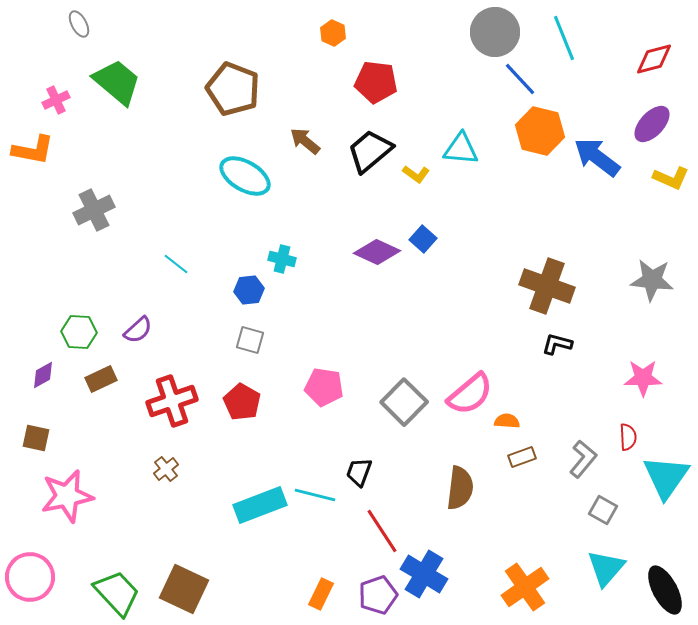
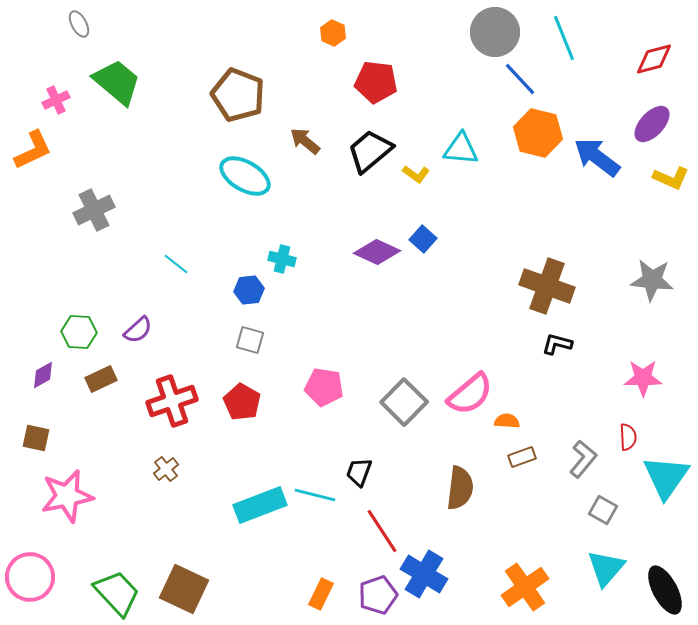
brown pentagon at (233, 89): moved 5 px right, 6 px down
orange hexagon at (540, 131): moved 2 px left, 2 px down
orange L-shape at (33, 150): rotated 36 degrees counterclockwise
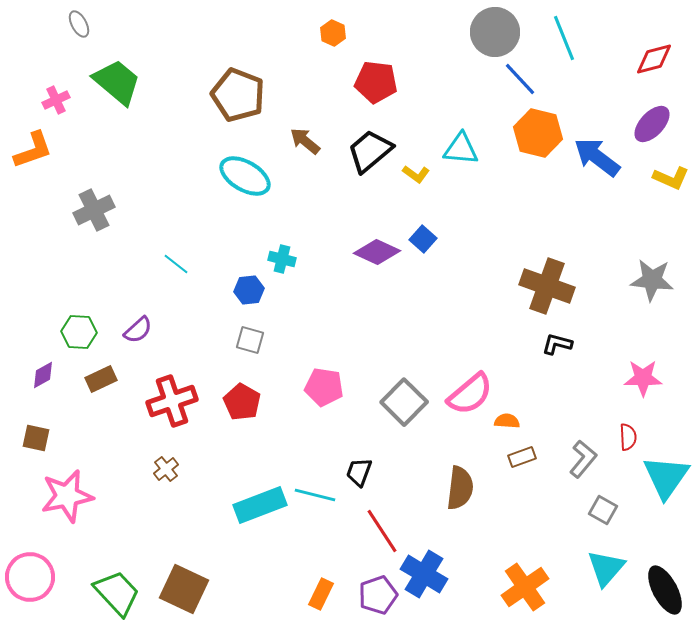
orange L-shape at (33, 150): rotated 6 degrees clockwise
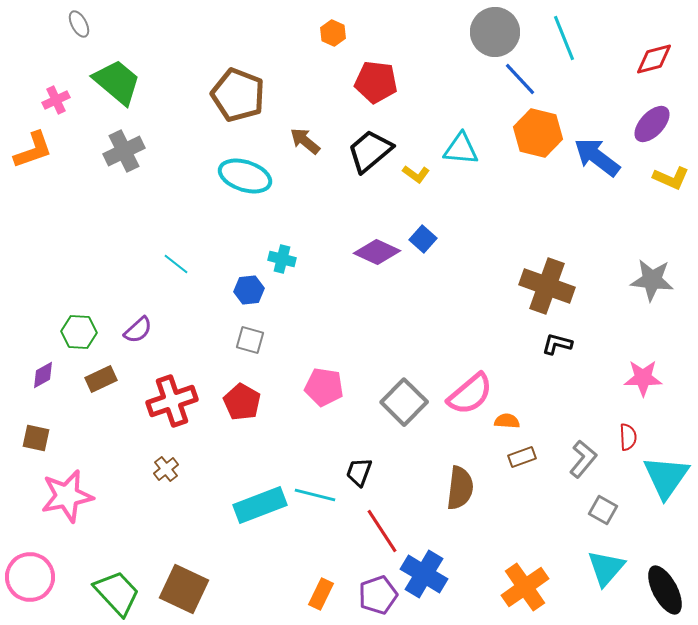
cyan ellipse at (245, 176): rotated 12 degrees counterclockwise
gray cross at (94, 210): moved 30 px right, 59 px up
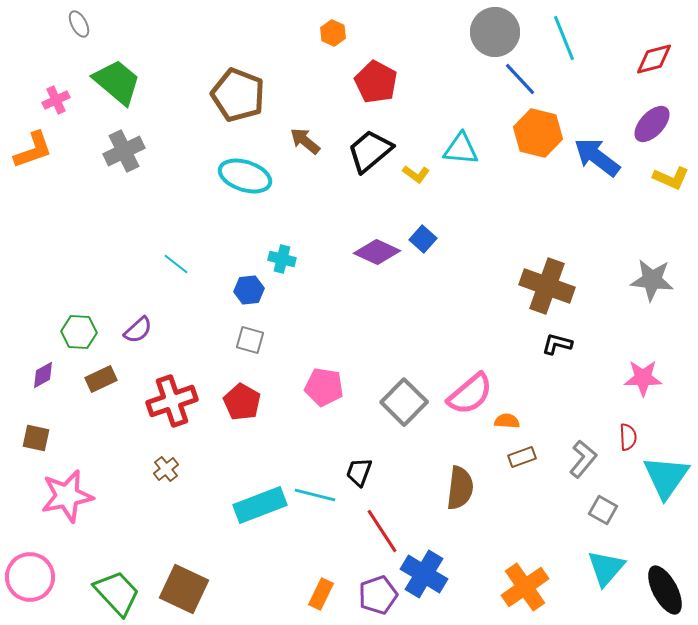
red pentagon at (376, 82): rotated 21 degrees clockwise
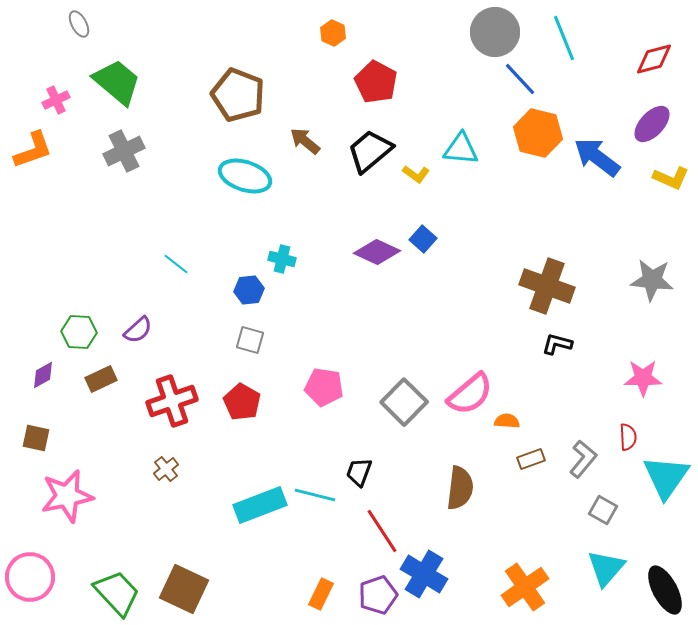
brown rectangle at (522, 457): moved 9 px right, 2 px down
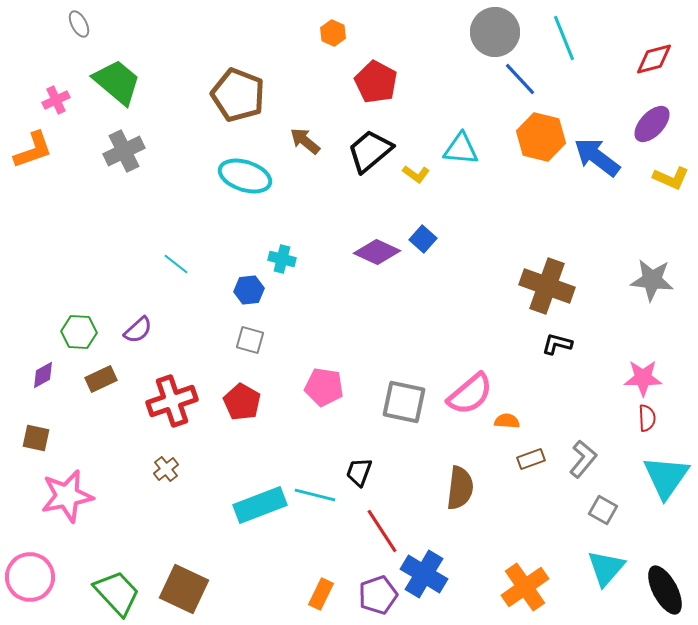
orange hexagon at (538, 133): moved 3 px right, 4 px down
gray square at (404, 402): rotated 33 degrees counterclockwise
red semicircle at (628, 437): moved 19 px right, 19 px up
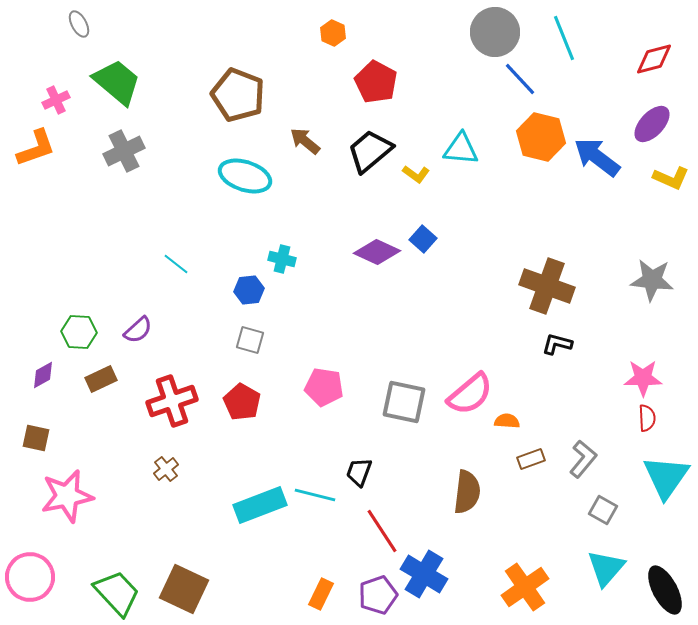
orange L-shape at (33, 150): moved 3 px right, 2 px up
brown semicircle at (460, 488): moved 7 px right, 4 px down
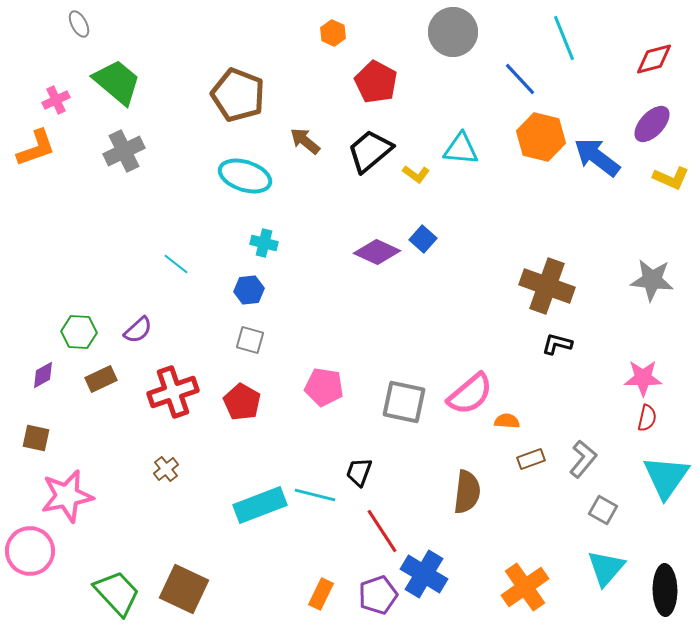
gray circle at (495, 32): moved 42 px left
cyan cross at (282, 259): moved 18 px left, 16 px up
red cross at (172, 401): moved 1 px right, 9 px up
red semicircle at (647, 418): rotated 16 degrees clockwise
pink circle at (30, 577): moved 26 px up
black ellipse at (665, 590): rotated 27 degrees clockwise
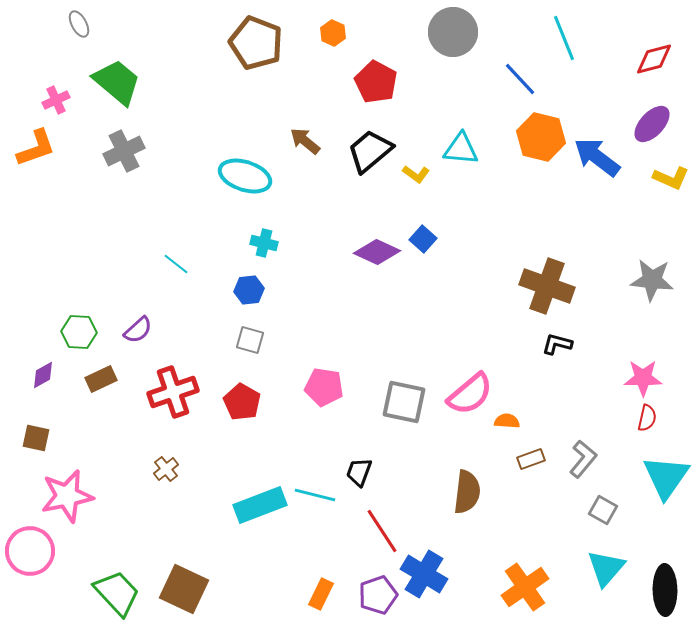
brown pentagon at (238, 95): moved 18 px right, 52 px up
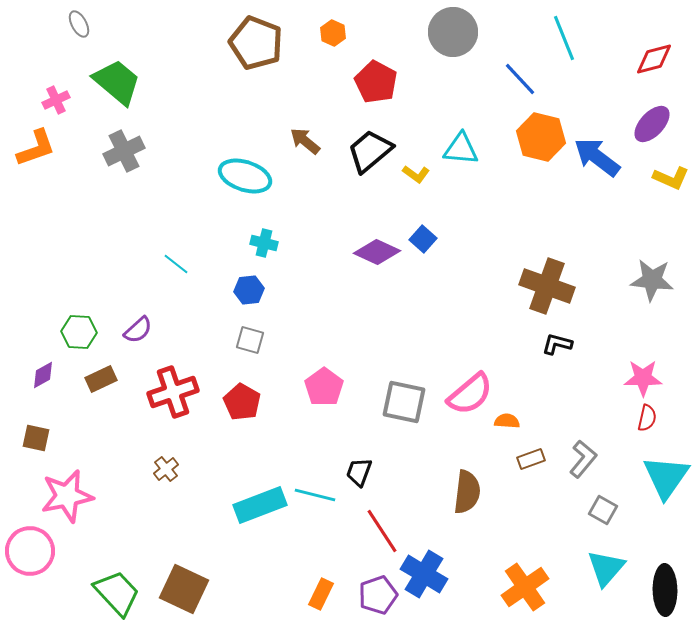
pink pentagon at (324, 387): rotated 27 degrees clockwise
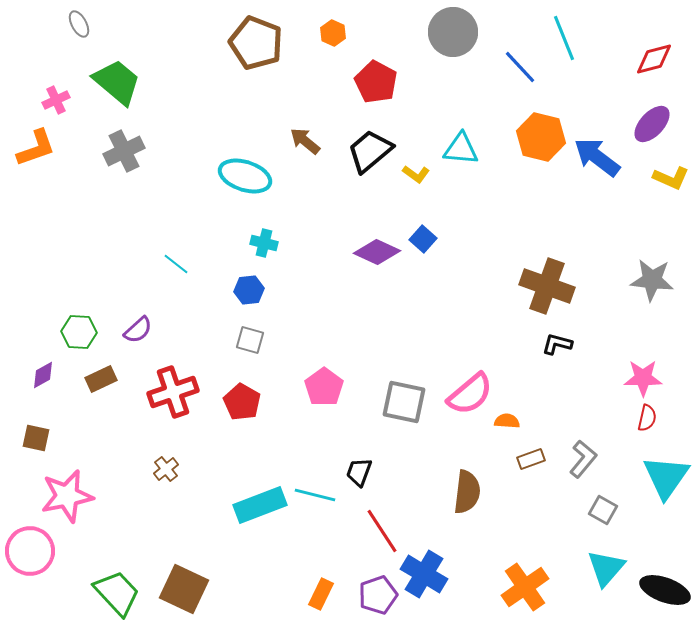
blue line at (520, 79): moved 12 px up
black ellipse at (665, 590): rotated 69 degrees counterclockwise
